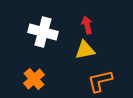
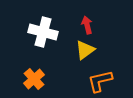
yellow triangle: rotated 25 degrees counterclockwise
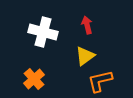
yellow triangle: moved 6 px down
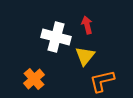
white cross: moved 13 px right, 5 px down
yellow triangle: rotated 15 degrees counterclockwise
orange L-shape: moved 2 px right
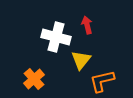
yellow triangle: moved 4 px left, 4 px down
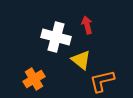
yellow triangle: rotated 30 degrees counterclockwise
orange cross: rotated 10 degrees clockwise
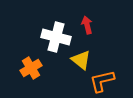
orange cross: moved 3 px left, 11 px up
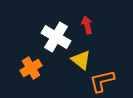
white cross: rotated 16 degrees clockwise
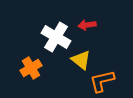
red arrow: rotated 84 degrees counterclockwise
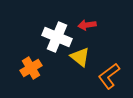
white cross: moved 1 px right; rotated 8 degrees counterclockwise
yellow triangle: moved 1 px left, 3 px up
orange L-shape: moved 7 px right, 5 px up; rotated 24 degrees counterclockwise
